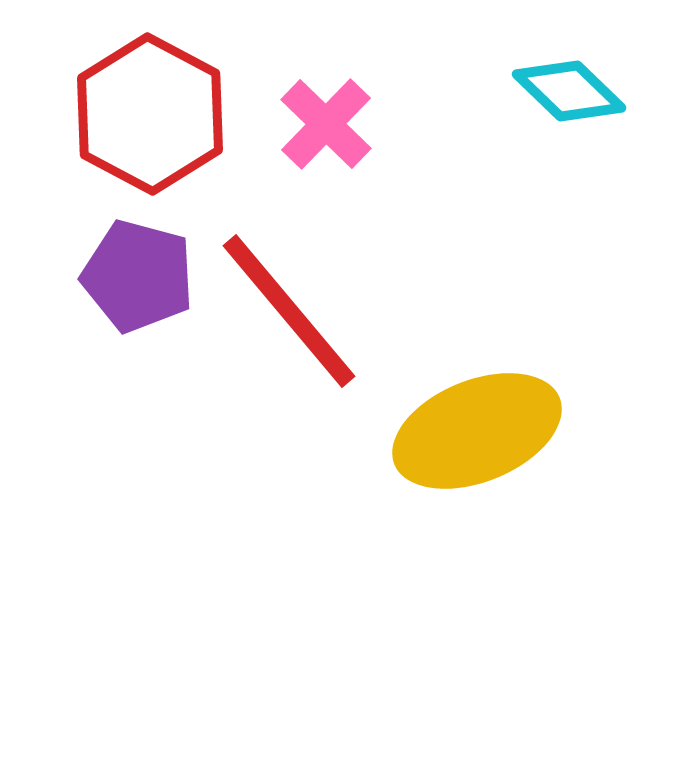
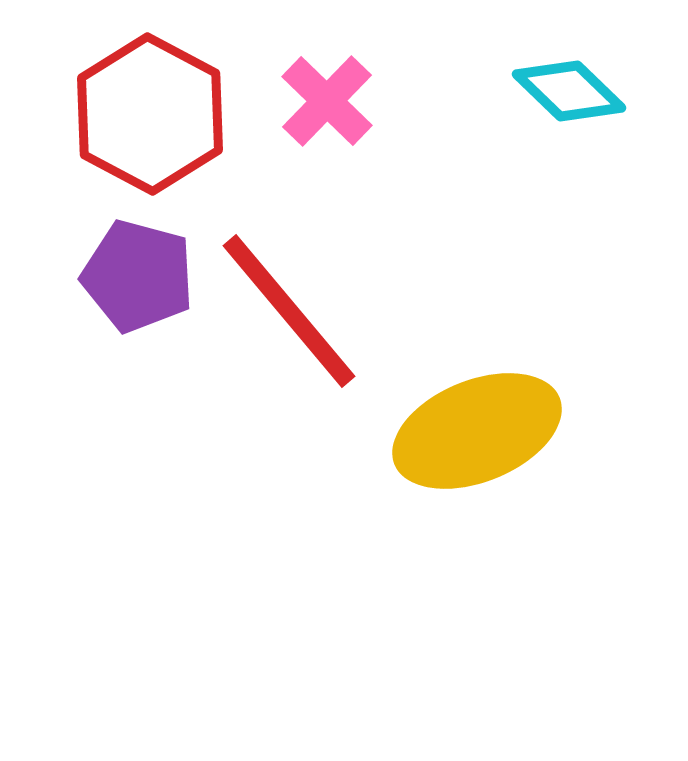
pink cross: moved 1 px right, 23 px up
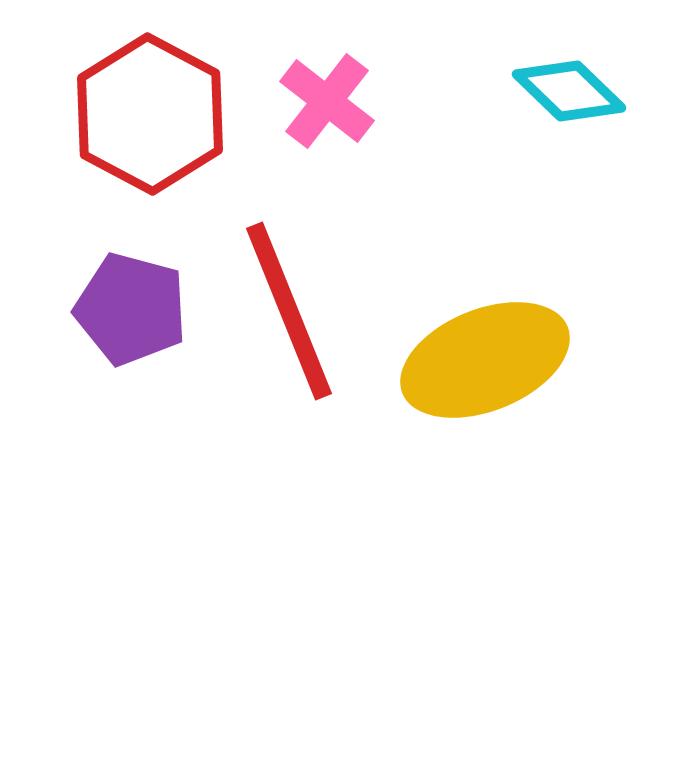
pink cross: rotated 6 degrees counterclockwise
purple pentagon: moved 7 px left, 33 px down
red line: rotated 18 degrees clockwise
yellow ellipse: moved 8 px right, 71 px up
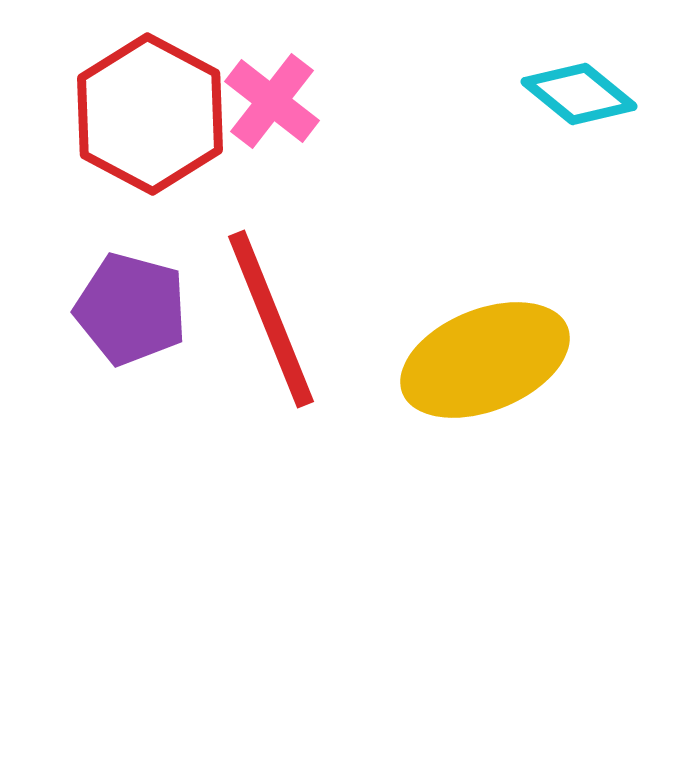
cyan diamond: moved 10 px right, 3 px down; rotated 5 degrees counterclockwise
pink cross: moved 55 px left
red line: moved 18 px left, 8 px down
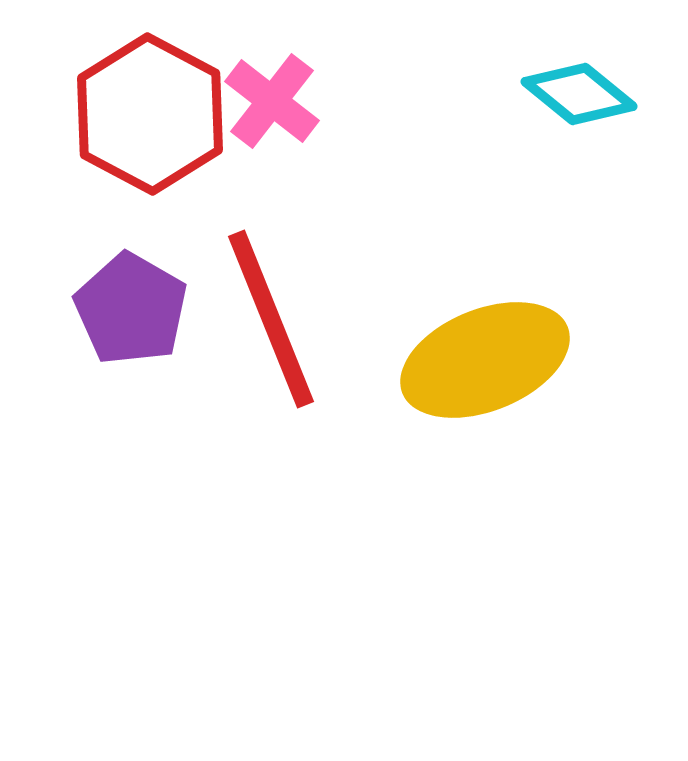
purple pentagon: rotated 15 degrees clockwise
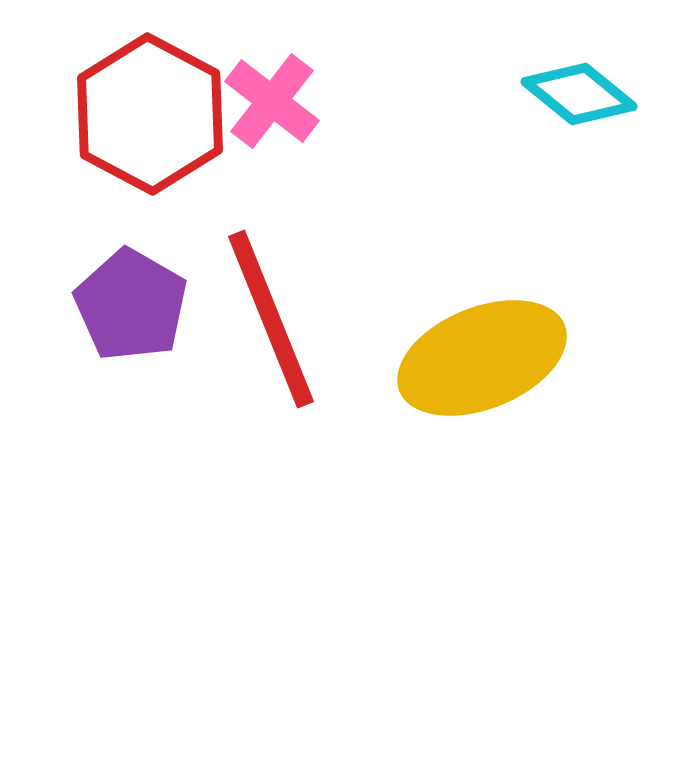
purple pentagon: moved 4 px up
yellow ellipse: moved 3 px left, 2 px up
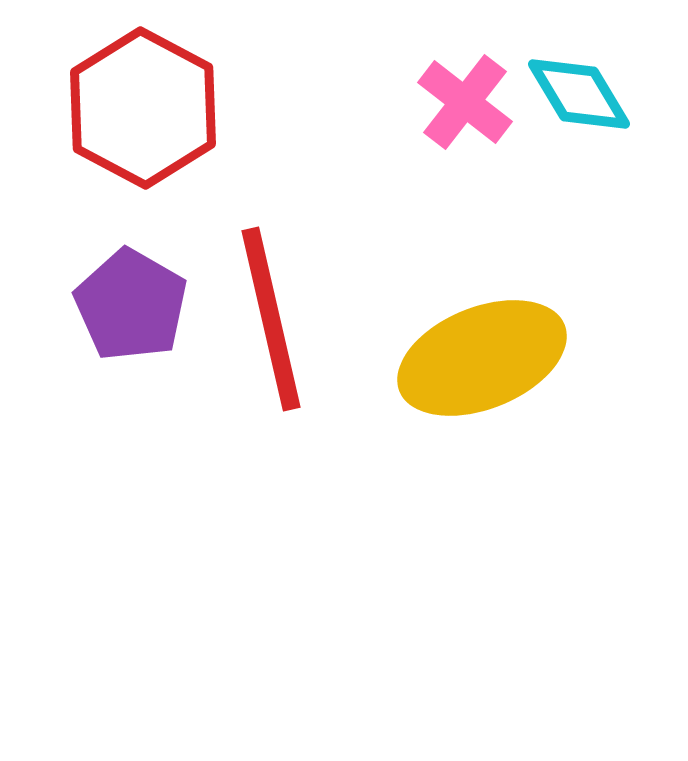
cyan diamond: rotated 20 degrees clockwise
pink cross: moved 193 px right, 1 px down
red hexagon: moved 7 px left, 6 px up
red line: rotated 9 degrees clockwise
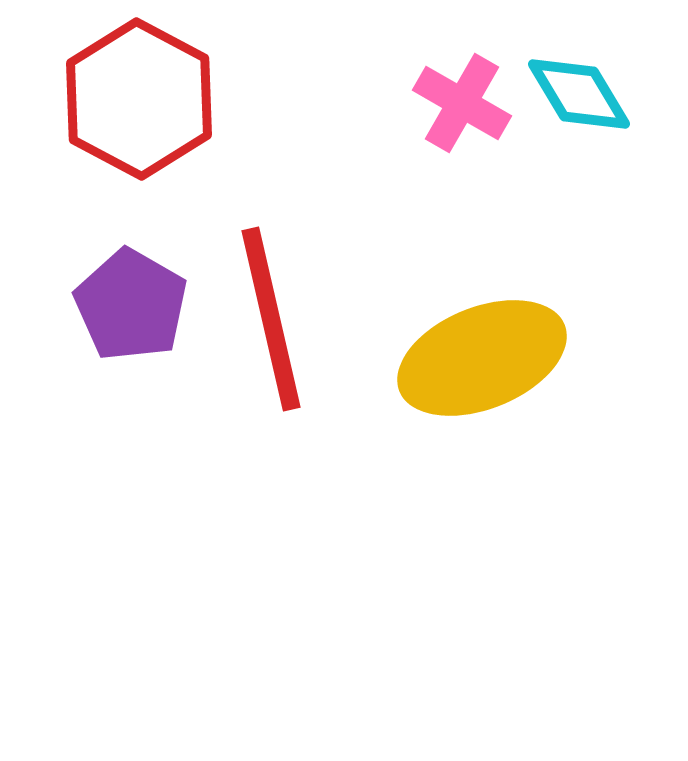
pink cross: moved 3 px left, 1 px down; rotated 8 degrees counterclockwise
red hexagon: moved 4 px left, 9 px up
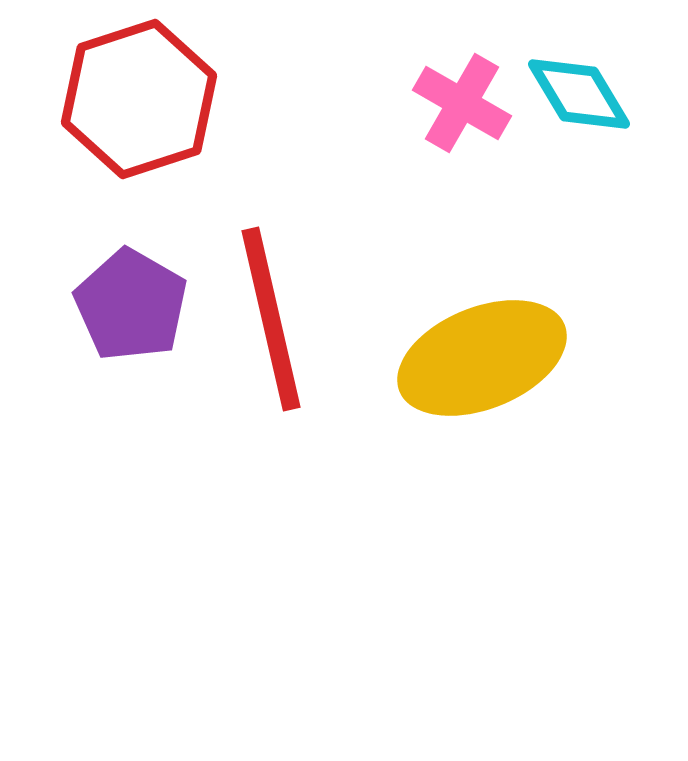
red hexagon: rotated 14 degrees clockwise
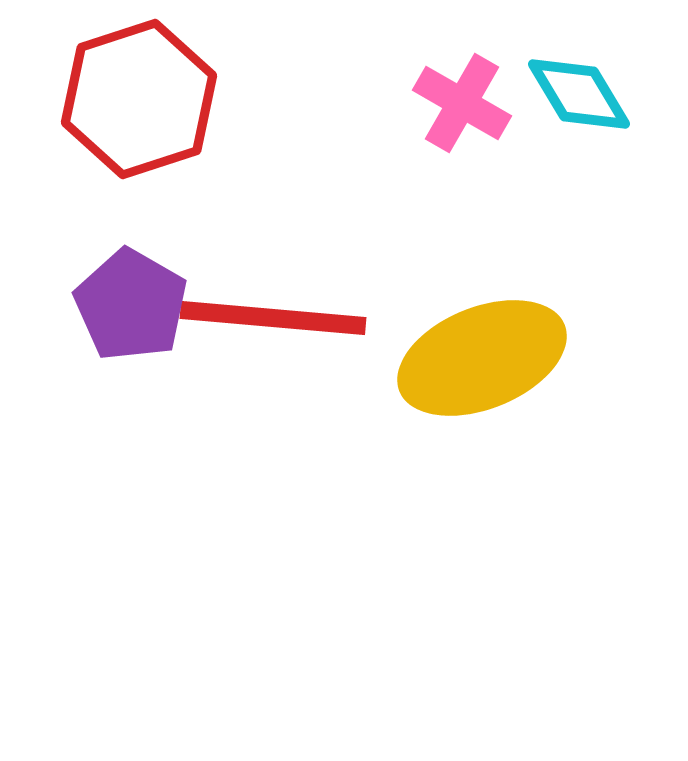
red line: moved 2 px right, 1 px up; rotated 72 degrees counterclockwise
